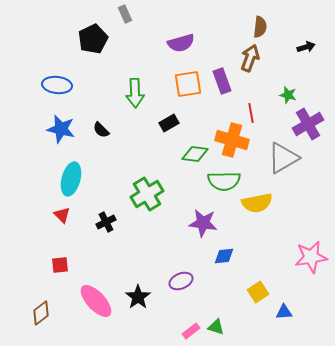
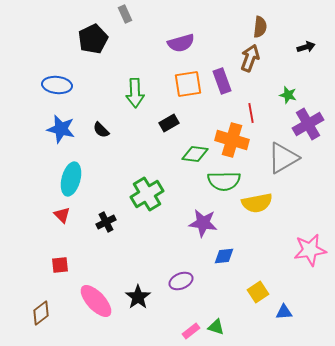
pink star: moved 1 px left, 7 px up
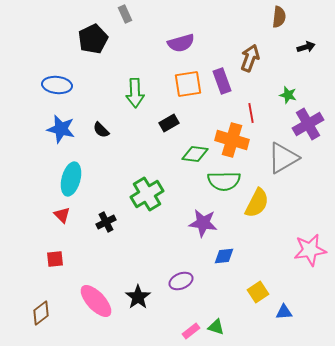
brown semicircle: moved 19 px right, 10 px up
yellow semicircle: rotated 52 degrees counterclockwise
red square: moved 5 px left, 6 px up
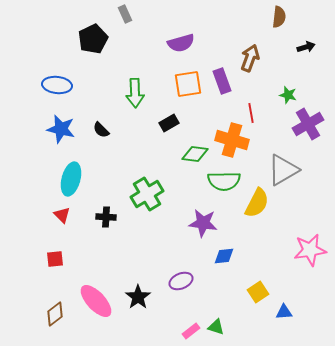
gray triangle: moved 12 px down
black cross: moved 5 px up; rotated 30 degrees clockwise
brown diamond: moved 14 px right, 1 px down
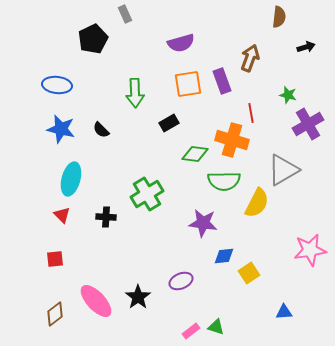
yellow square: moved 9 px left, 19 px up
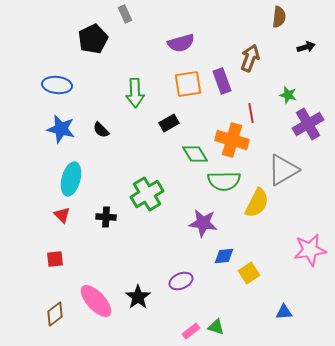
green diamond: rotated 52 degrees clockwise
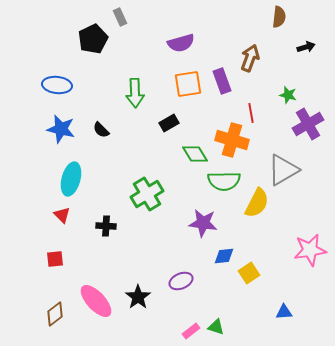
gray rectangle: moved 5 px left, 3 px down
black cross: moved 9 px down
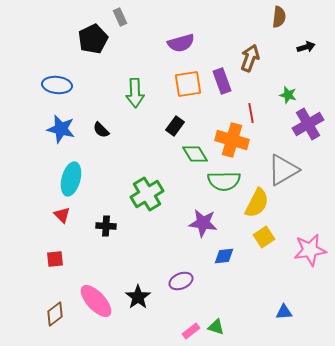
black rectangle: moved 6 px right, 3 px down; rotated 24 degrees counterclockwise
yellow square: moved 15 px right, 36 px up
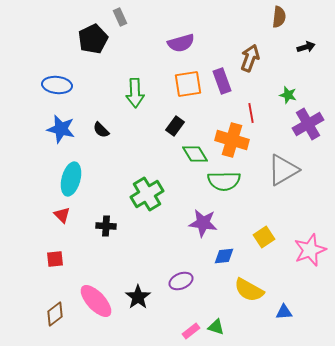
yellow semicircle: moved 8 px left, 87 px down; rotated 92 degrees clockwise
pink star: rotated 12 degrees counterclockwise
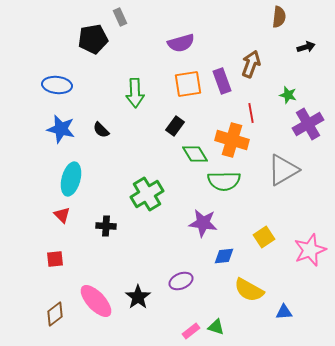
black pentagon: rotated 16 degrees clockwise
brown arrow: moved 1 px right, 6 px down
